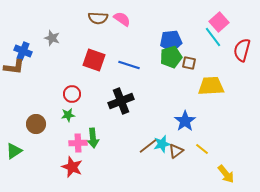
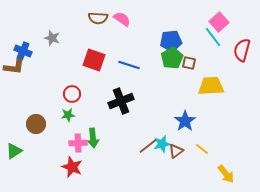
green pentagon: moved 1 px right, 1 px down; rotated 15 degrees counterclockwise
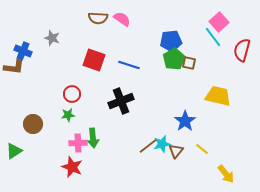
green pentagon: moved 2 px right, 1 px down
yellow trapezoid: moved 7 px right, 10 px down; rotated 16 degrees clockwise
brown circle: moved 3 px left
brown triangle: rotated 14 degrees counterclockwise
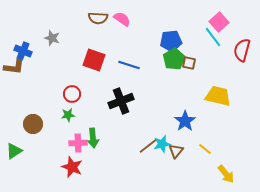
yellow line: moved 3 px right
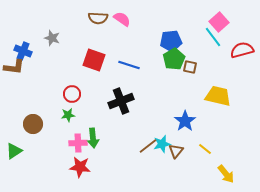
red semicircle: rotated 60 degrees clockwise
brown square: moved 1 px right, 4 px down
red star: moved 8 px right; rotated 15 degrees counterclockwise
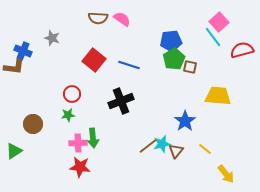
red square: rotated 20 degrees clockwise
yellow trapezoid: rotated 8 degrees counterclockwise
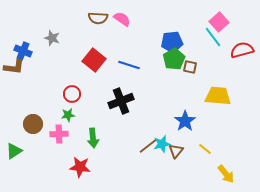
blue pentagon: moved 1 px right, 1 px down
pink cross: moved 19 px left, 9 px up
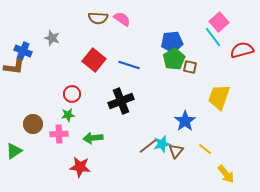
yellow trapezoid: moved 1 px right, 1 px down; rotated 76 degrees counterclockwise
green arrow: rotated 90 degrees clockwise
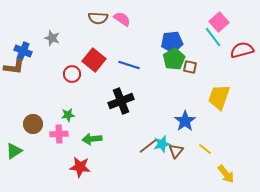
red circle: moved 20 px up
green arrow: moved 1 px left, 1 px down
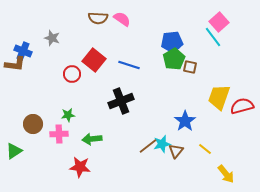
red semicircle: moved 56 px down
brown L-shape: moved 1 px right, 3 px up
